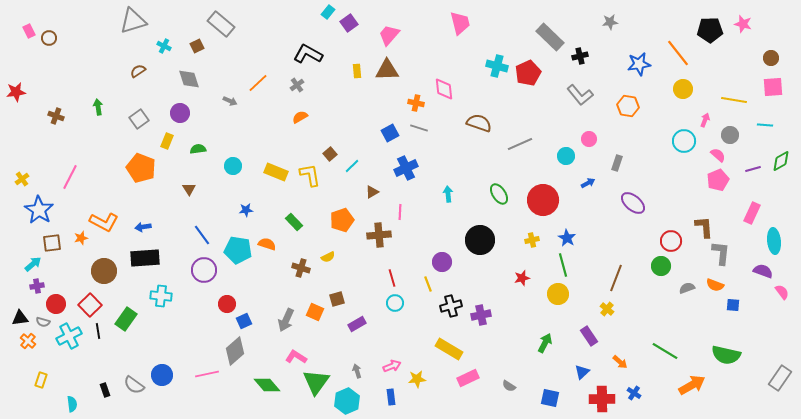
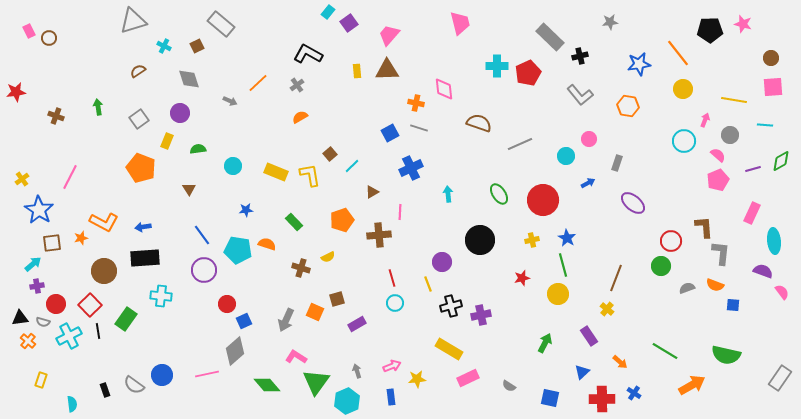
cyan cross at (497, 66): rotated 15 degrees counterclockwise
blue cross at (406, 168): moved 5 px right
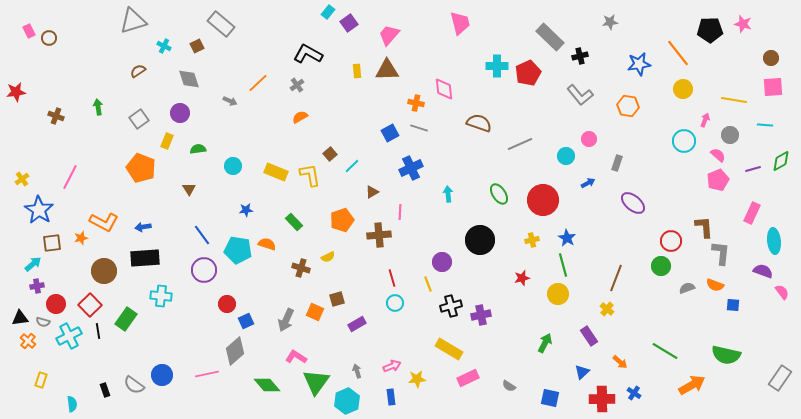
blue square at (244, 321): moved 2 px right
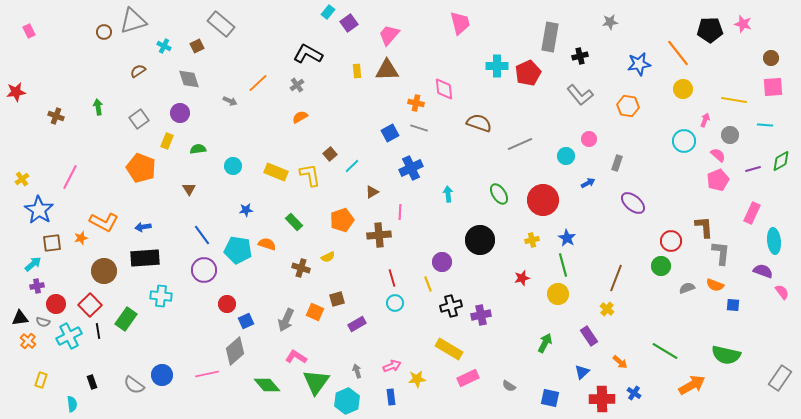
gray rectangle at (550, 37): rotated 56 degrees clockwise
brown circle at (49, 38): moved 55 px right, 6 px up
black rectangle at (105, 390): moved 13 px left, 8 px up
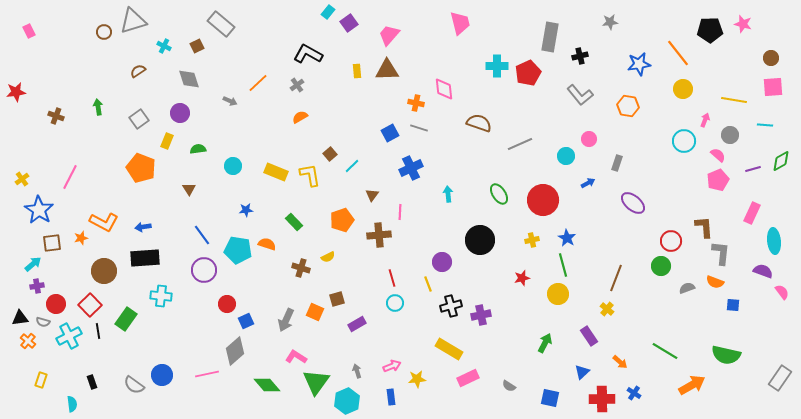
brown triangle at (372, 192): moved 3 px down; rotated 24 degrees counterclockwise
orange semicircle at (715, 285): moved 3 px up
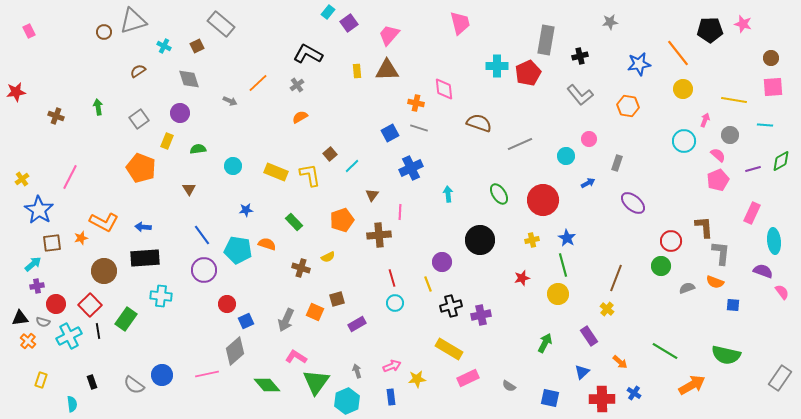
gray rectangle at (550, 37): moved 4 px left, 3 px down
blue arrow at (143, 227): rotated 14 degrees clockwise
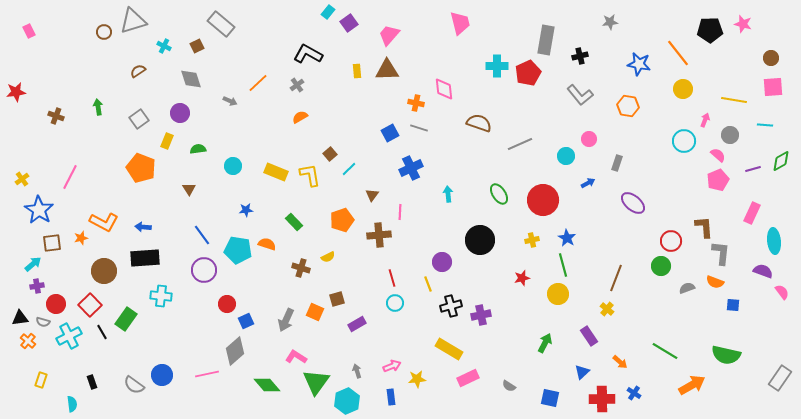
blue star at (639, 64): rotated 20 degrees clockwise
gray diamond at (189, 79): moved 2 px right
cyan line at (352, 166): moved 3 px left, 3 px down
black line at (98, 331): moved 4 px right, 1 px down; rotated 21 degrees counterclockwise
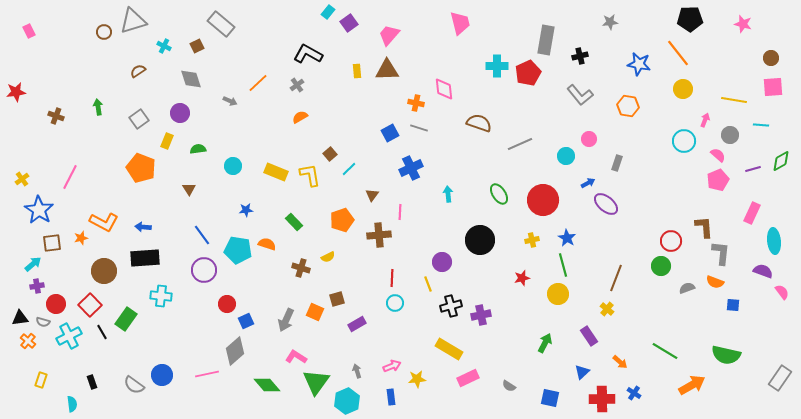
black pentagon at (710, 30): moved 20 px left, 11 px up
cyan line at (765, 125): moved 4 px left
purple ellipse at (633, 203): moved 27 px left, 1 px down
red line at (392, 278): rotated 18 degrees clockwise
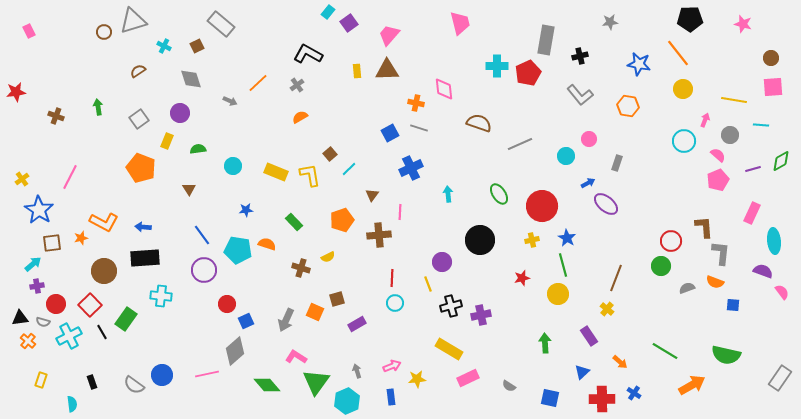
red circle at (543, 200): moved 1 px left, 6 px down
green arrow at (545, 343): rotated 30 degrees counterclockwise
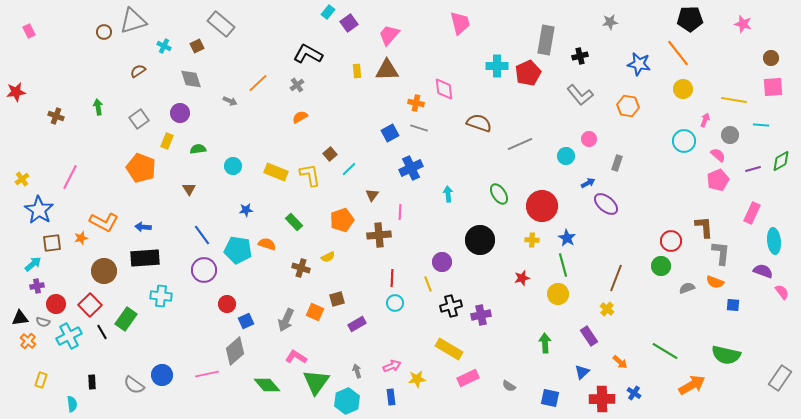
yellow cross at (532, 240): rotated 16 degrees clockwise
black rectangle at (92, 382): rotated 16 degrees clockwise
